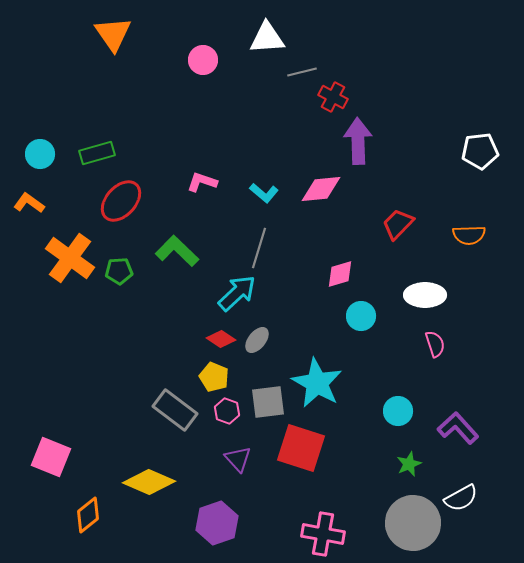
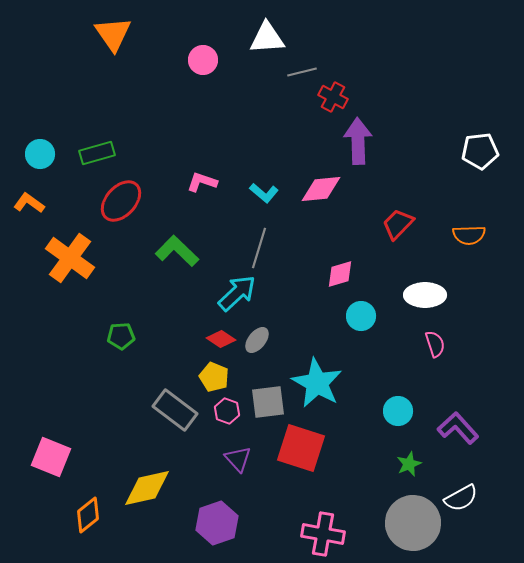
green pentagon at (119, 271): moved 2 px right, 65 px down
yellow diamond at (149, 482): moved 2 px left, 6 px down; rotated 36 degrees counterclockwise
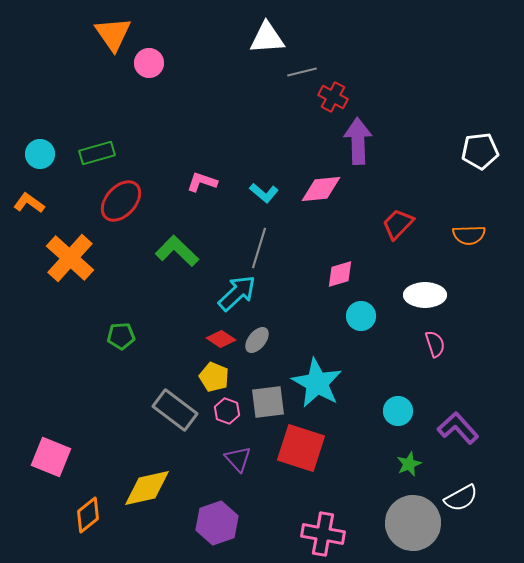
pink circle at (203, 60): moved 54 px left, 3 px down
orange cross at (70, 258): rotated 6 degrees clockwise
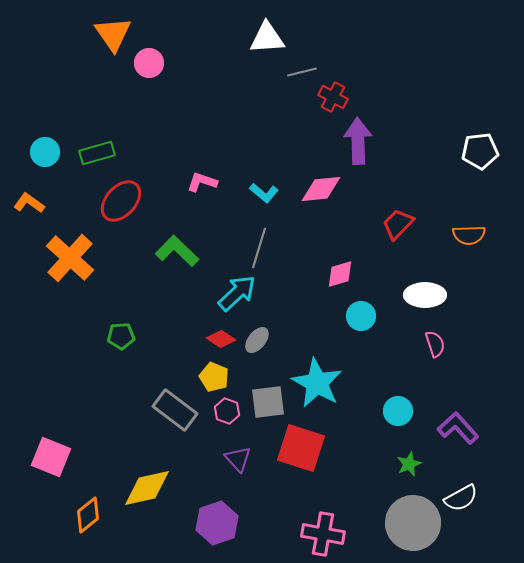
cyan circle at (40, 154): moved 5 px right, 2 px up
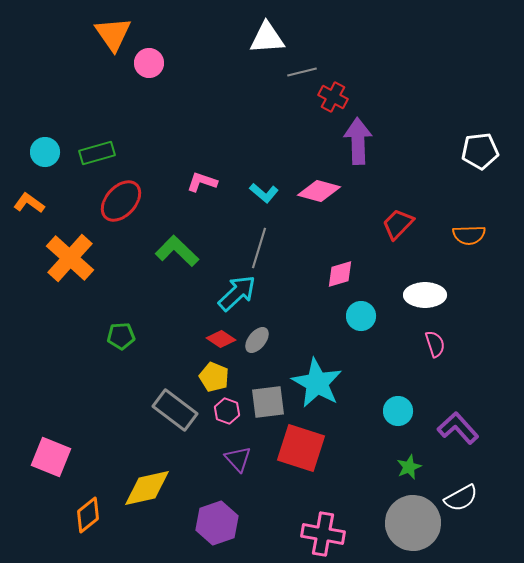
pink diamond at (321, 189): moved 2 px left, 2 px down; rotated 21 degrees clockwise
green star at (409, 464): moved 3 px down
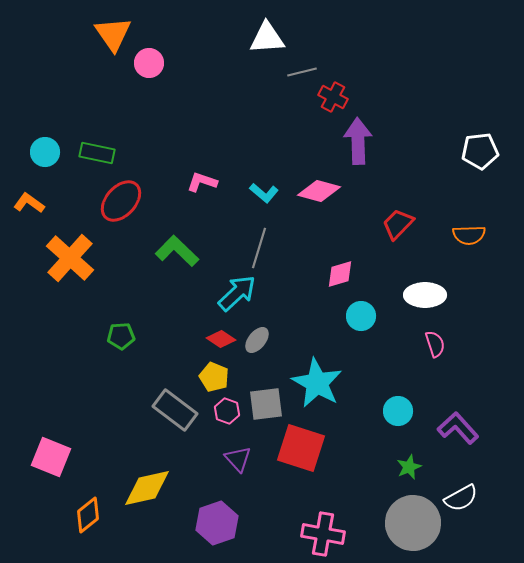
green rectangle at (97, 153): rotated 28 degrees clockwise
gray square at (268, 402): moved 2 px left, 2 px down
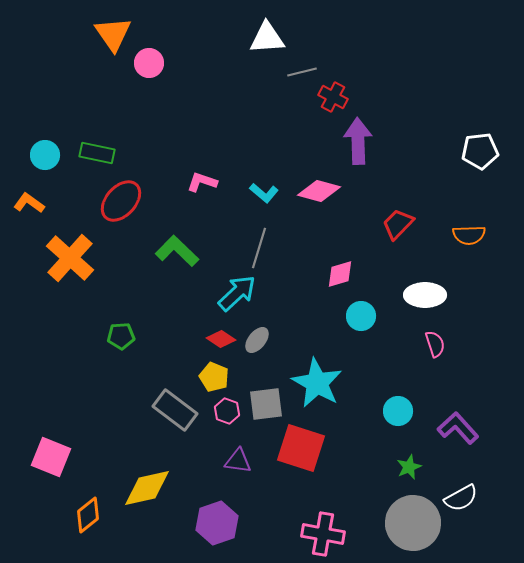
cyan circle at (45, 152): moved 3 px down
purple triangle at (238, 459): moved 2 px down; rotated 40 degrees counterclockwise
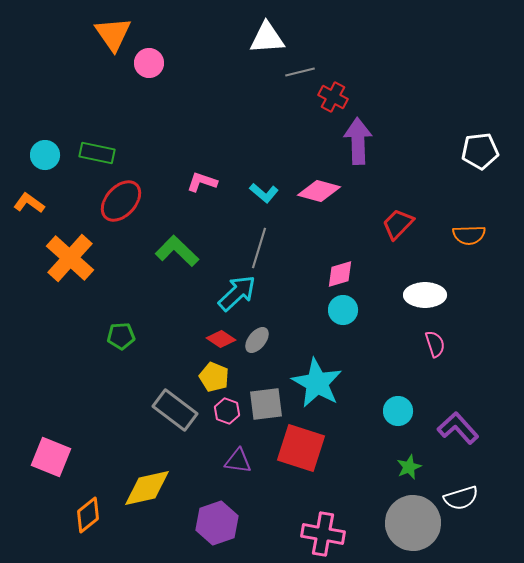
gray line at (302, 72): moved 2 px left
cyan circle at (361, 316): moved 18 px left, 6 px up
white semicircle at (461, 498): rotated 12 degrees clockwise
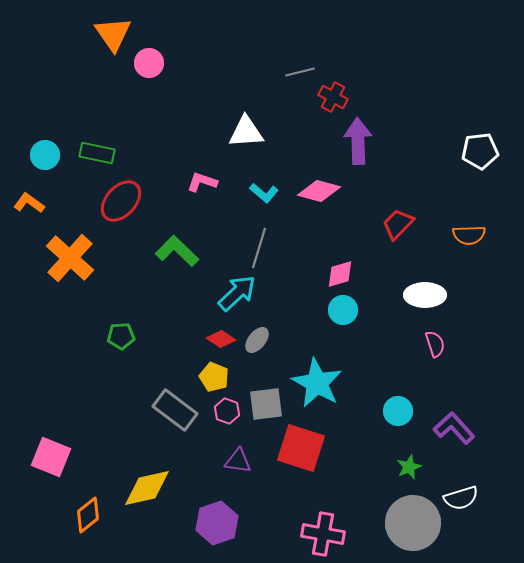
white triangle at (267, 38): moved 21 px left, 94 px down
purple L-shape at (458, 428): moved 4 px left
